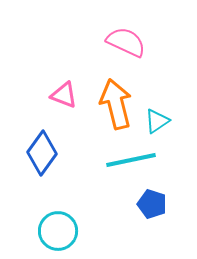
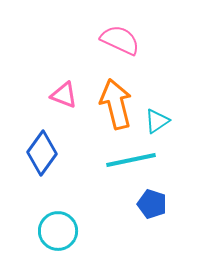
pink semicircle: moved 6 px left, 2 px up
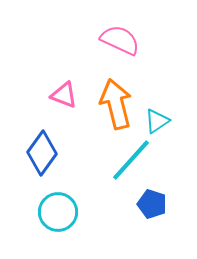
cyan line: rotated 36 degrees counterclockwise
cyan circle: moved 19 px up
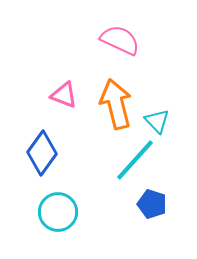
cyan triangle: rotated 40 degrees counterclockwise
cyan line: moved 4 px right
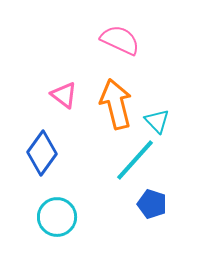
pink triangle: rotated 16 degrees clockwise
cyan circle: moved 1 px left, 5 px down
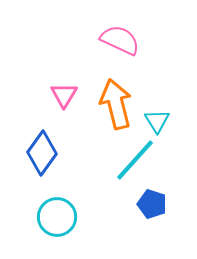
pink triangle: rotated 24 degrees clockwise
cyan triangle: rotated 12 degrees clockwise
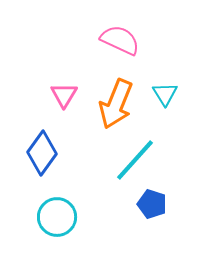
orange arrow: rotated 144 degrees counterclockwise
cyan triangle: moved 8 px right, 27 px up
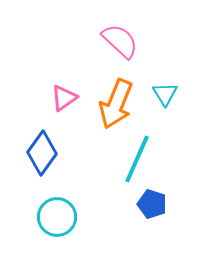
pink semicircle: moved 1 px down; rotated 18 degrees clockwise
pink triangle: moved 3 px down; rotated 24 degrees clockwise
cyan line: moved 2 px right, 1 px up; rotated 18 degrees counterclockwise
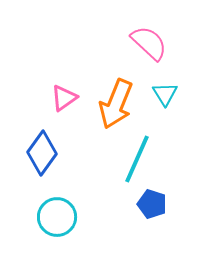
pink semicircle: moved 29 px right, 2 px down
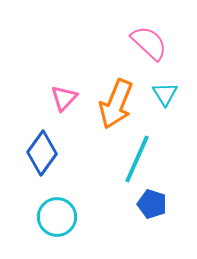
pink triangle: rotated 12 degrees counterclockwise
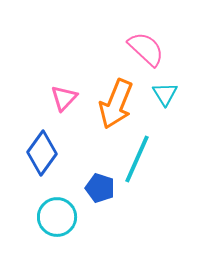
pink semicircle: moved 3 px left, 6 px down
blue pentagon: moved 52 px left, 16 px up
